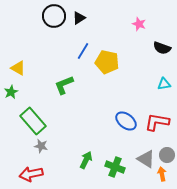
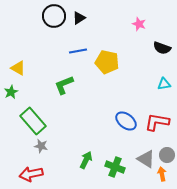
blue line: moved 5 px left; rotated 48 degrees clockwise
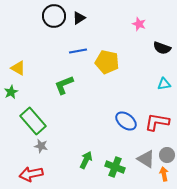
orange arrow: moved 2 px right
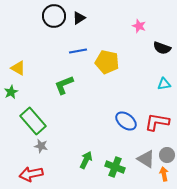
pink star: moved 2 px down
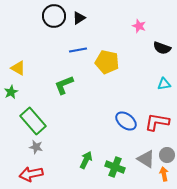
blue line: moved 1 px up
gray star: moved 5 px left, 1 px down
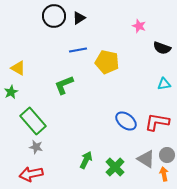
green cross: rotated 24 degrees clockwise
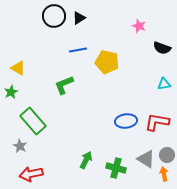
blue ellipse: rotated 45 degrees counterclockwise
gray star: moved 16 px left, 1 px up; rotated 16 degrees clockwise
green cross: moved 1 px right, 1 px down; rotated 30 degrees counterclockwise
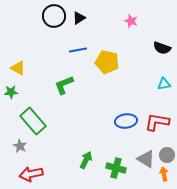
pink star: moved 8 px left, 5 px up
green star: rotated 24 degrees clockwise
